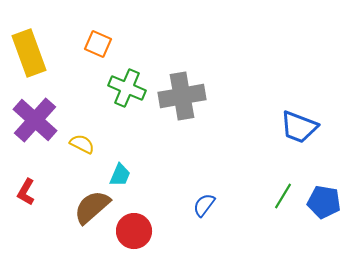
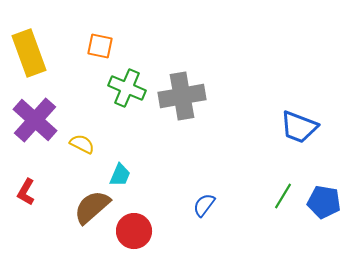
orange square: moved 2 px right, 2 px down; rotated 12 degrees counterclockwise
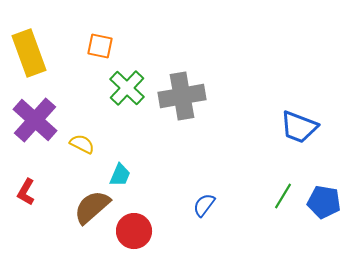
green cross: rotated 21 degrees clockwise
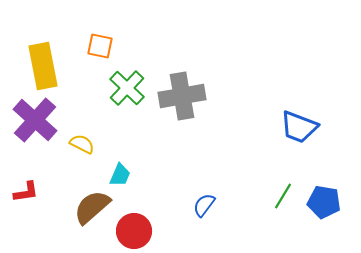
yellow rectangle: moved 14 px right, 13 px down; rotated 9 degrees clockwise
red L-shape: rotated 128 degrees counterclockwise
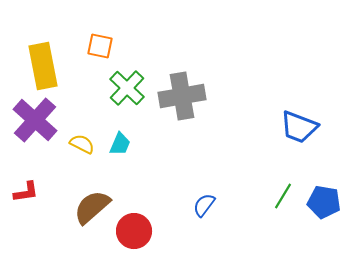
cyan trapezoid: moved 31 px up
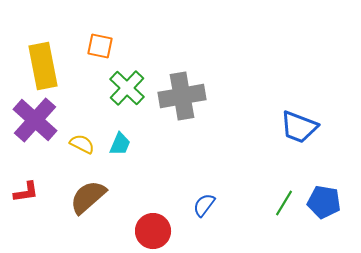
green line: moved 1 px right, 7 px down
brown semicircle: moved 4 px left, 10 px up
red circle: moved 19 px right
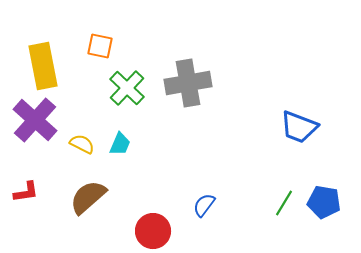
gray cross: moved 6 px right, 13 px up
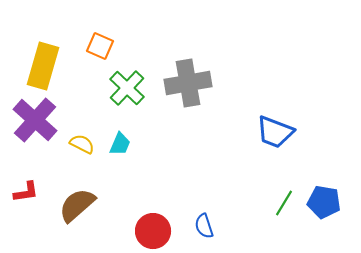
orange square: rotated 12 degrees clockwise
yellow rectangle: rotated 27 degrees clockwise
blue trapezoid: moved 24 px left, 5 px down
brown semicircle: moved 11 px left, 8 px down
blue semicircle: moved 21 px down; rotated 55 degrees counterclockwise
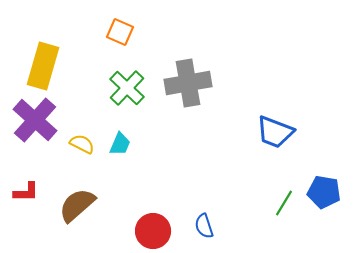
orange square: moved 20 px right, 14 px up
red L-shape: rotated 8 degrees clockwise
blue pentagon: moved 10 px up
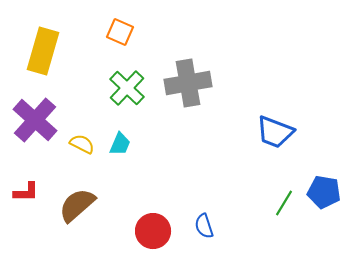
yellow rectangle: moved 15 px up
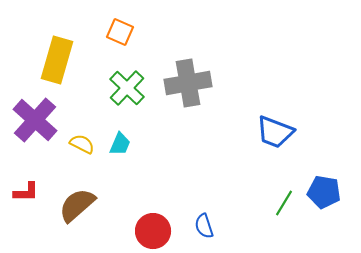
yellow rectangle: moved 14 px right, 9 px down
